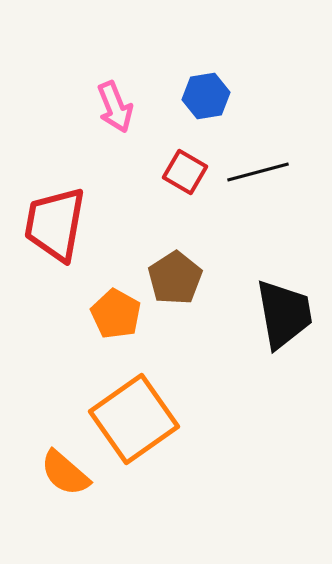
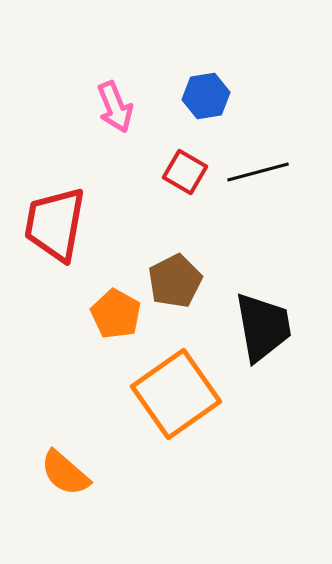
brown pentagon: moved 3 px down; rotated 6 degrees clockwise
black trapezoid: moved 21 px left, 13 px down
orange square: moved 42 px right, 25 px up
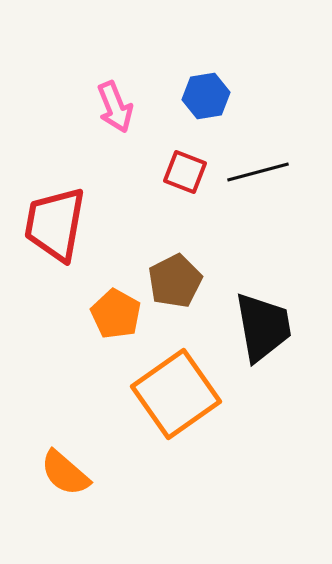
red square: rotated 9 degrees counterclockwise
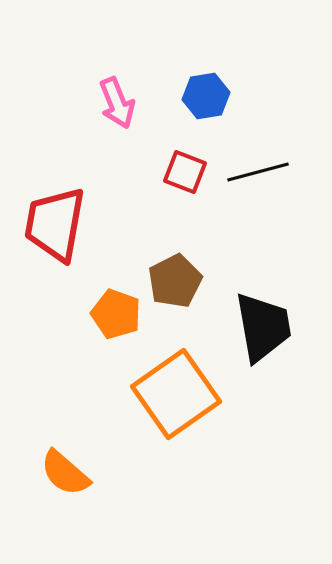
pink arrow: moved 2 px right, 4 px up
orange pentagon: rotated 9 degrees counterclockwise
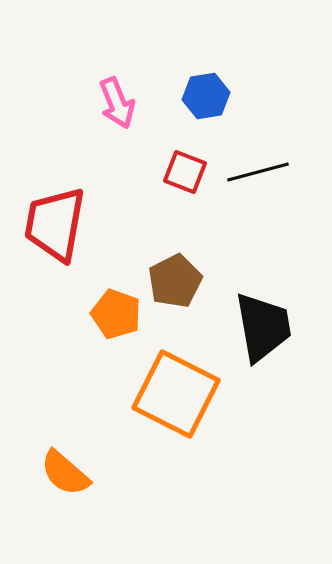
orange square: rotated 28 degrees counterclockwise
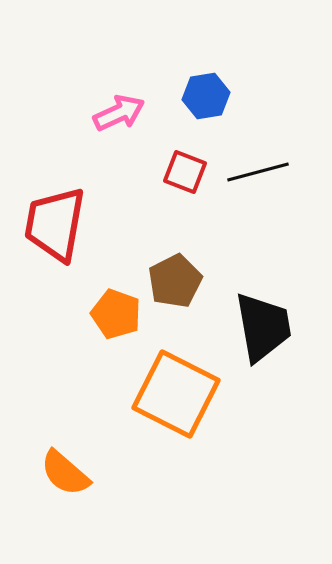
pink arrow: moved 2 px right, 10 px down; rotated 93 degrees counterclockwise
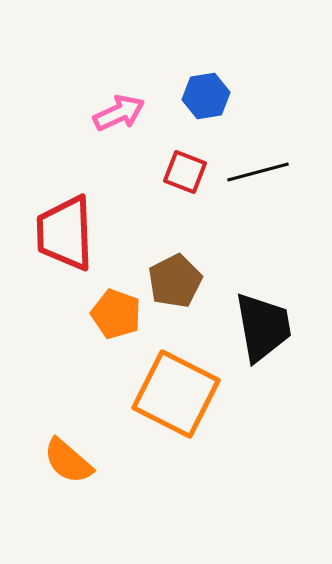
red trapezoid: moved 10 px right, 9 px down; rotated 12 degrees counterclockwise
orange semicircle: moved 3 px right, 12 px up
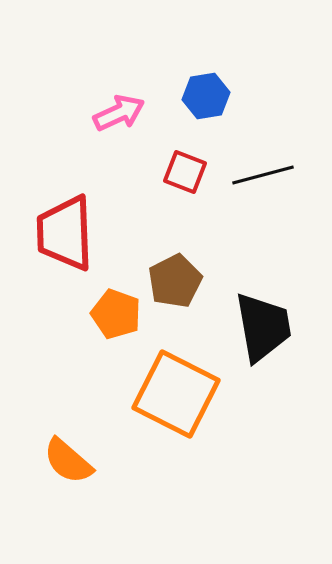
black line: moved 5 px right, 3 px down
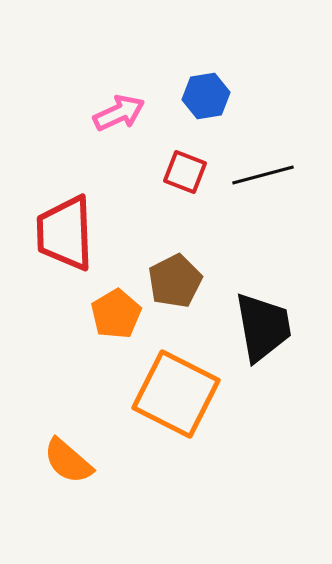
orange pentagon: rotated 21 degrees clockwise
